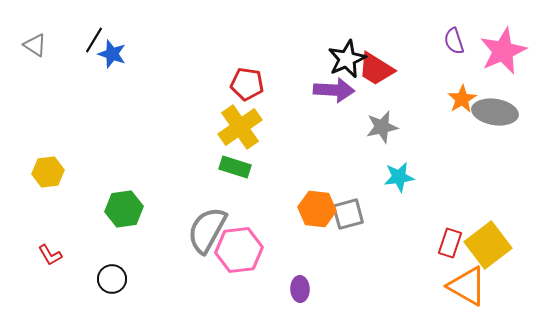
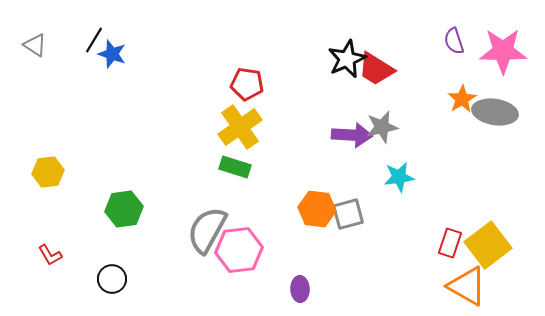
pink star: rotated 24 degrees clockwise
purple arrow: moved 18 px right, 45 px down
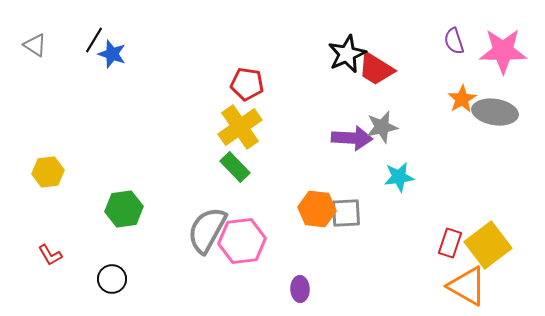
black star: moved 5 px up
purple arrow: moved 3 px down
green rectangle: rotated 28 degrees clockwise
gray square: moved 2 px left, 1 px up; rotated 12 degrees clockwise
pink hexagon: moved 3 px right, 9 px up
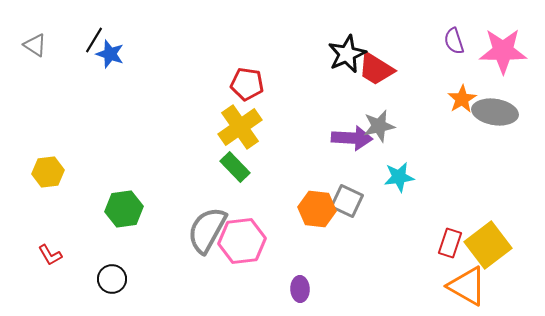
blue star: moved 2 px left
gray star: moved 3 px left, 1 px up
gray square: moved 1 px right, 12 px up; rotated 28 degrees clockwise
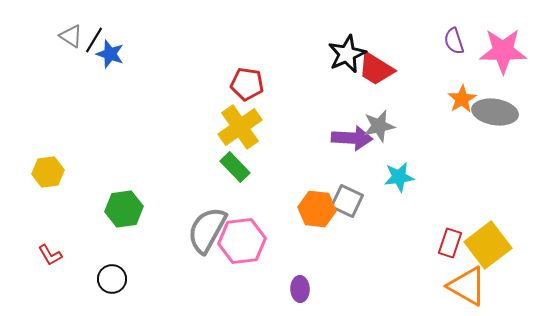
gray triangle: moved 36 px right, 9 px up
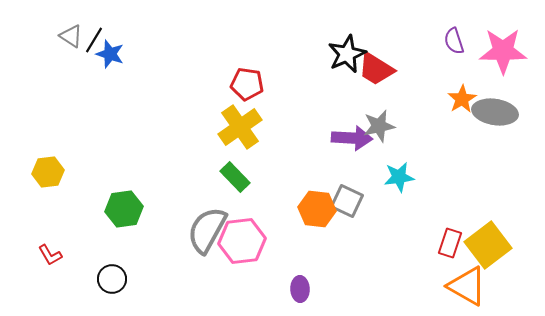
green rectangle: moved 10 px down
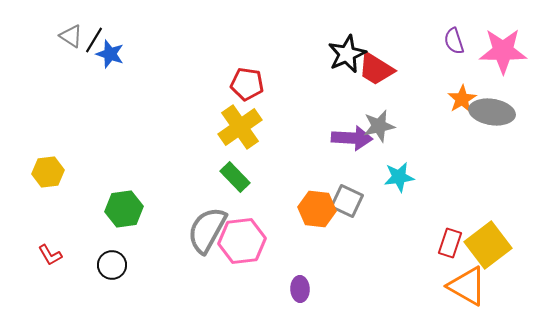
gray ellipse: moved 3 px left
black circle: moved 14 px up
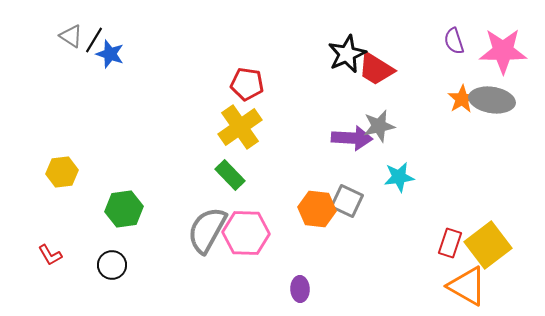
gray ellipse: moved 12 px up
yellow hexagon: moved 14 px right
green rectangle: moved 5 px left, 2 px up
pink hexagon: moved 4 px right, 8 px up; rotated 9 degrees clockwise
